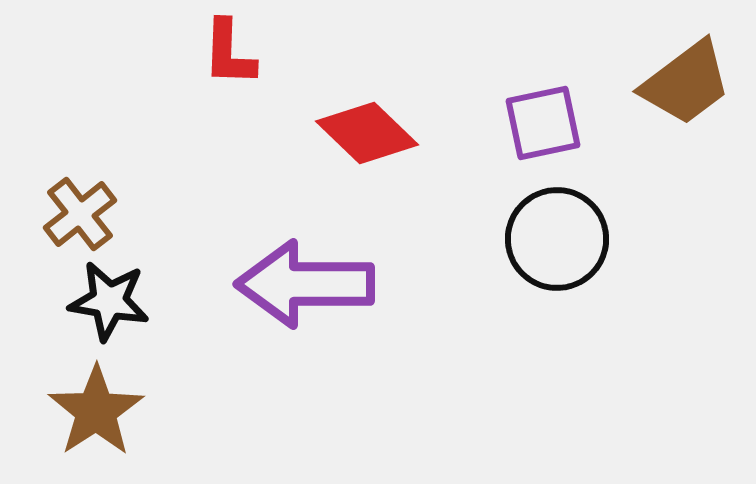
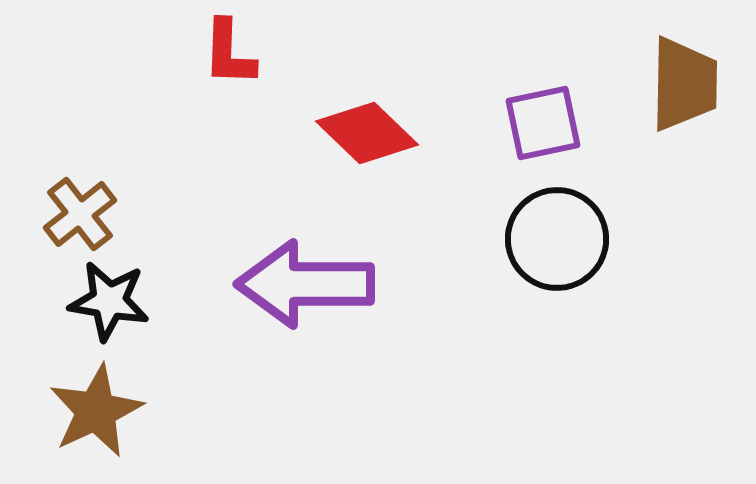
brown trapezoid: moved 2 px left, 1 px down; rotated 52 degrees counterclockwise
brown star: rotated 8 degrees clockwise
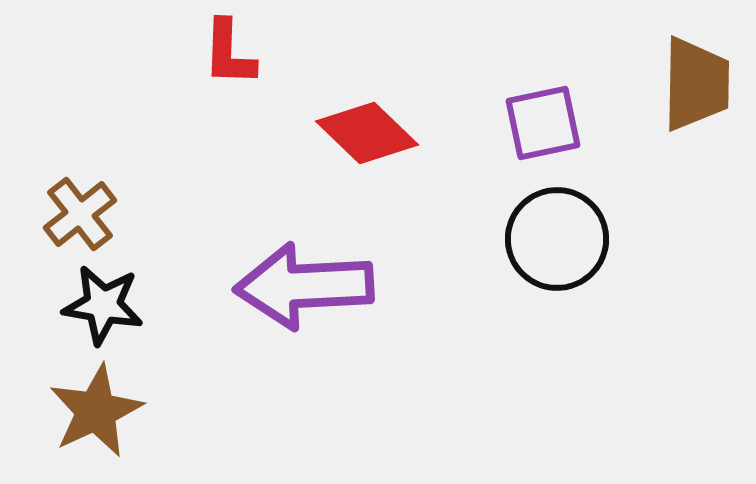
brown trapezoid: moved 12 px right
purple arrow: moved 1 px left, 2 px down; rotated 3 degrees counterclockwise
black star: moved 6 px left, 4 px down
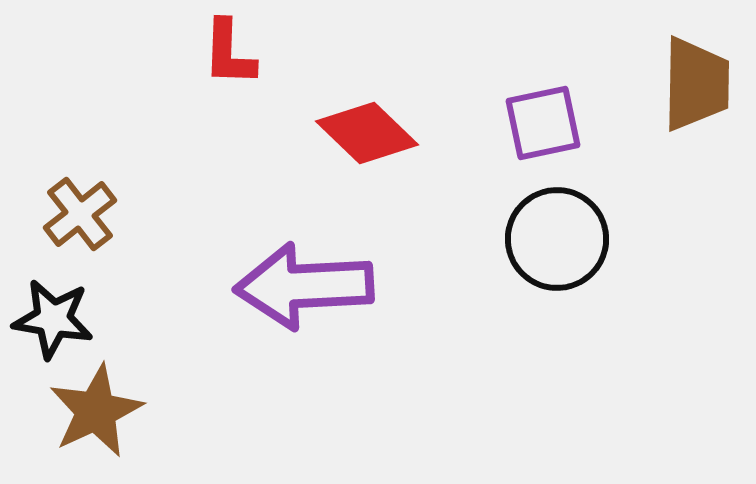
black star: moved 50 px left, 14 px down
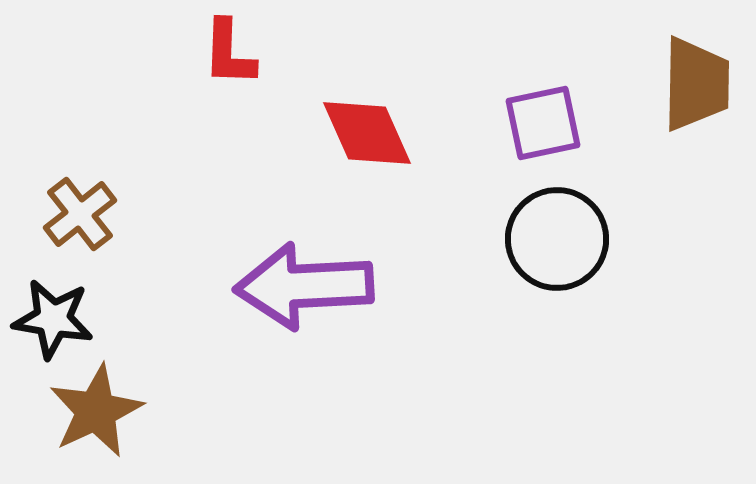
red diamond: rotated 22 degrees clockwise
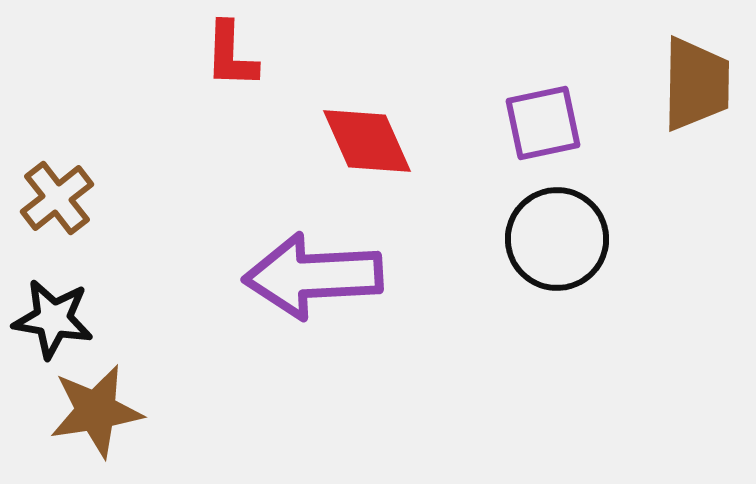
red L-shape: moved 2 px right, 2 px down
red diamond: moved 8 px down
brown cross: moved 23 px left, 16 px up
purple arrow: moved 9 px right, 10 px up
brown star: rotated 16 degrees clockwise
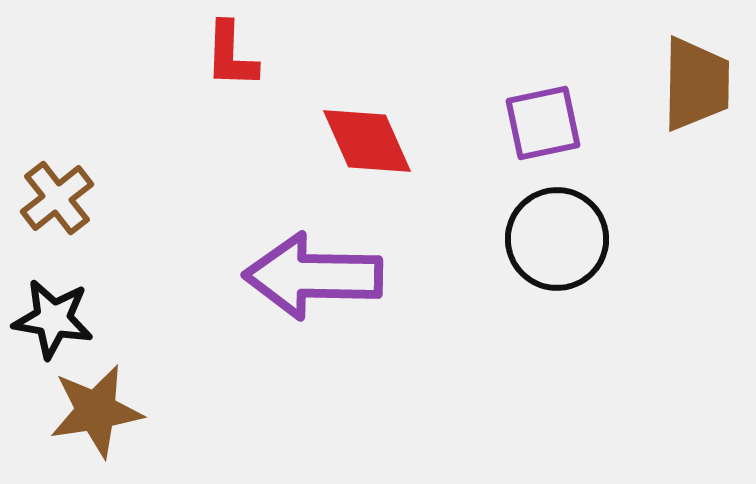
purple arrow: rotated 4 degrees clockwise
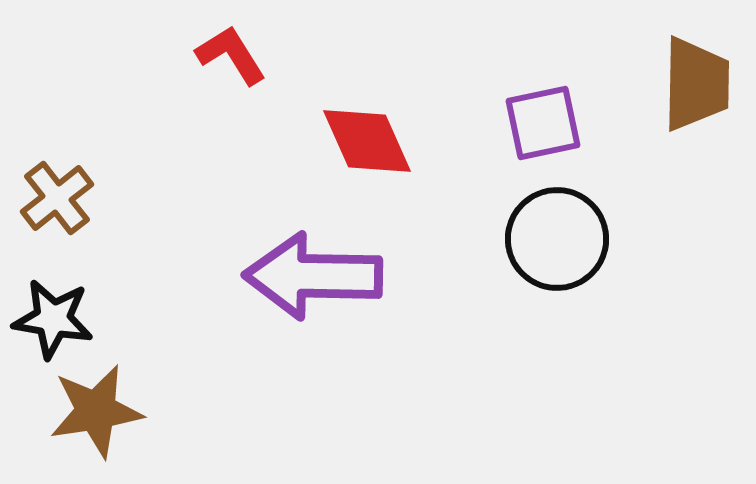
red L-shape: rotated 146 degrees clockwise
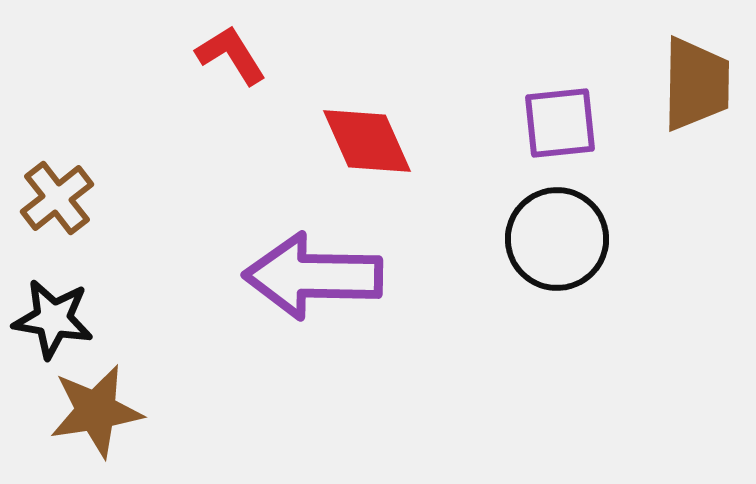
purple square: moved 17 px right; rotated 6 degrees clockwise
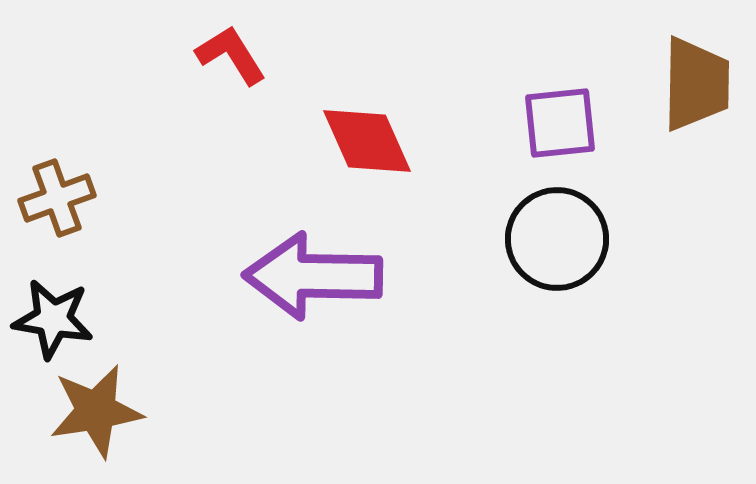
brown cross: rotated 18 degrees clockwise
